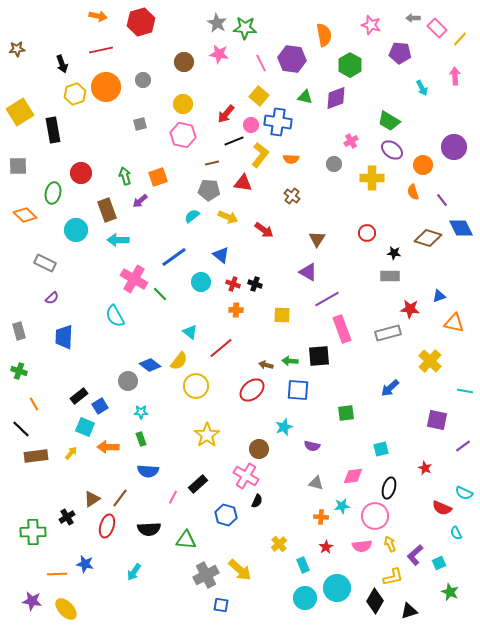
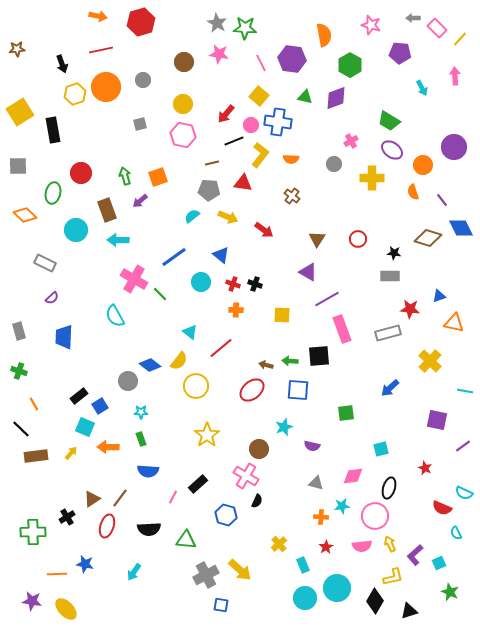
red circle at (367, 233): moved 9 px left, 6 px down
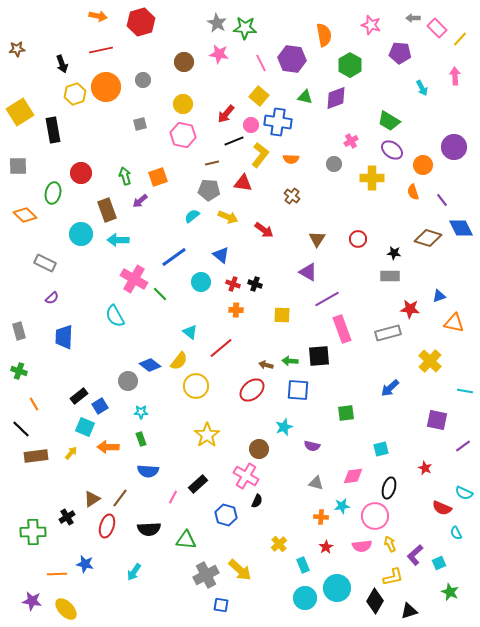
cyan circle at (76, 230): moved 5 px right, 4 px down
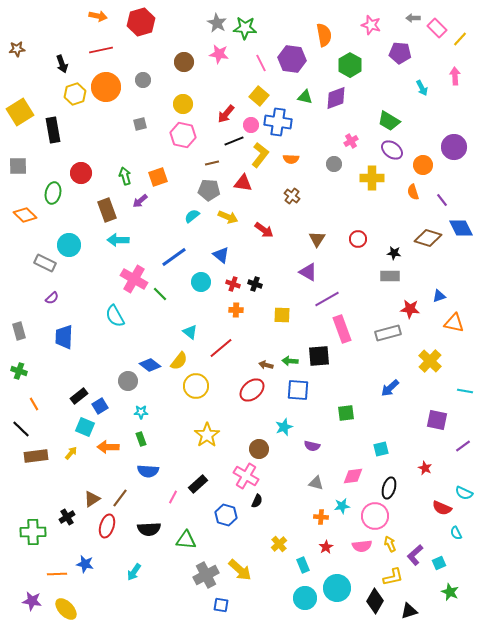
cyan circle at (81, 234): moved 12 px left, 11 px down
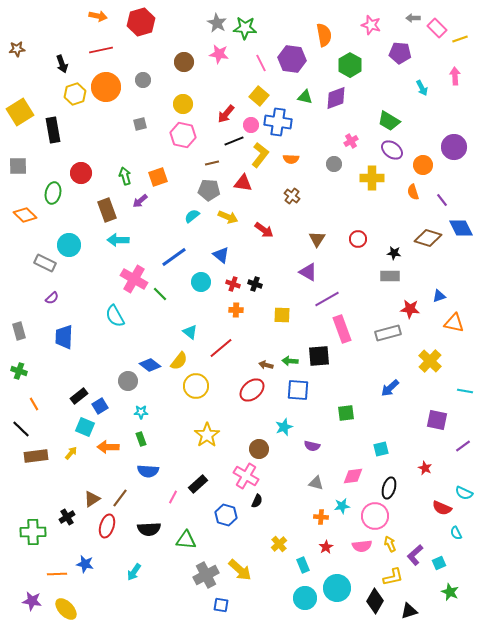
yellow line at (460, 39): rotated 28 degrees clockwise
